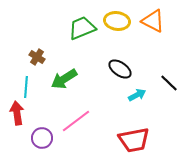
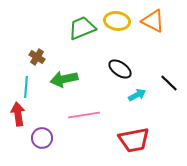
green arrow: rotated 20 degrees clockwise
red arrow: moved 1 px right, 1 px down
pink line: moved 8 px right, 6 px up; rotated 28 degrees clockwise
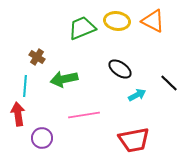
cyan line: moved 1 px left, 1 px up
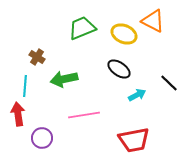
yellow ellipse: moved 7 px right, 13 px down; rotated 15 degrees clockwise
black ellipse: moved 1 px left
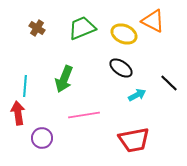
brown cross: moved 29 px up
black ellipse: moved 2 px right, 1 px up
green arrow: rotated 56 degrees counterclockwise
red arrow: moved 1 px up
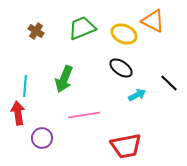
brown cross: moved 1 px left, 3 px down
red trapezoid: moved 8 px left, 6 px down
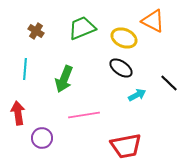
yellow ellipse: moved 4 px down
cyan line: moved 17 px up
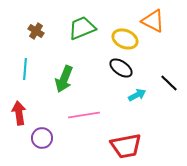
yellow ellipse: moved 1 px right, 1 px down
red arrow: moved 1 px right
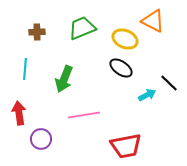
brown cross: moved 1 px right, 1 px down; rotated 35 degrees counterclockwise
cyan arrow: moved 10 px right
purple circle: moved 1 px left, 1 px down
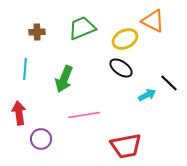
yellow ellipse: rotated 50 degrees counterclockwise
